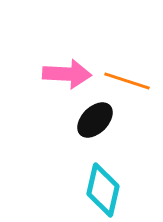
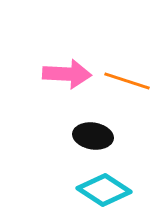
black ellipse: moved 2 px left, 16 px down; rotated 54 degrees clockwise
cyan diamond: moved 1 px right; rotated 70 degrees counterclockwise
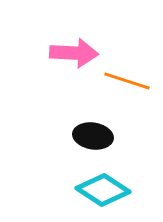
pink arrow: moved 7 px right, 21 px up
cyan diamond: moved 1 px left
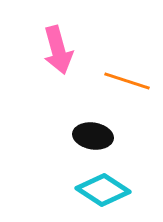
pink arrow: moved 16 px left, 3 px up; rotated 72 degrees clockwise
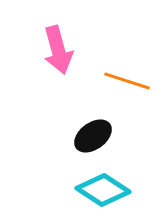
black ellipse: rotated 45 degrees counterclockwise
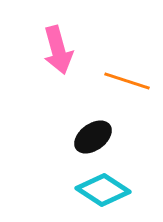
black ellipse: moved 1 px down
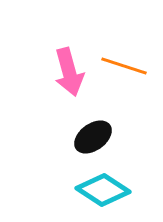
pink arrow: moved 11 px right, 22 px down
orange line: moved 3 px left, 15 px up
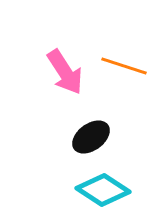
pink arrow: moved 4 px left; rotated 18 degrees counterclockwise
black ellipse: moved 2 px left
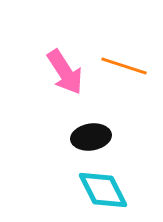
black ellipse: rotated 27 degrees clockwise
cyan diamond: rotated 30 degrees clockwise
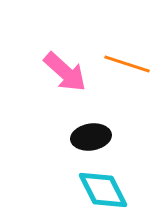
orange line: moved 3 px right, 2 px up
pink arrow: rotated 15 degrees counterclockwise
